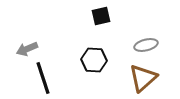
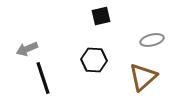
gray ellipse: moved 6 px right, 5 px up
brown triangle: moved 1 px up
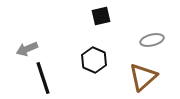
black hexagon: rotated 20 degrees clockwise
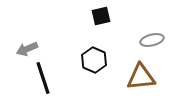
brown triangle: moved 2 px left; rotated 36 degrees clockwise
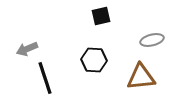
black hexagon: rotated 20 degrees counterclockwise
black line: moved 2 px right
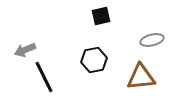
gray arrow: moved 2 px left, 1 px down
black hexagon: rotated 15 degrees counterclockwise
black line: moved 1 px left, 1 px up; rotated 8 degrees counterclockwise
